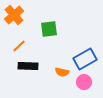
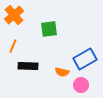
orange line: moved 6 px left; rotated 24 degrees counterclockwise
pink circle: moved 3 px left, 3 px down
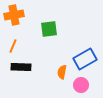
orange cross: rotated 30 degrees clockwise
black rectangle: moved 7 px left, 1 px down
orange semicircle: rotated 88 degrees clockwise
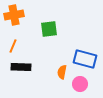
blue rectangle: rotated 45 degrees clockwise
pink circle: moved 1 px left, 1 px up
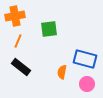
orange cross: moved 1 px right, 1 px down
orange line: moved 5 px right, 5 px up
black rectangle: rotated 36 degrees clockwise
pink circle: moved 7 px right
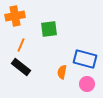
orange line: moved 3 px right, 4 px down
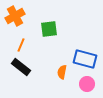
orange cross: rotated 18 degrees counterclockwise
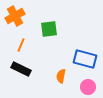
black rectangle: moved 2 px down; rotated 12 degrees counterclockwise
orange semicircle: moved 1 px left, 4 px down
pink circle: moved 1 px right, 3 px down
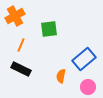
blue rectangle: moved 1 px left; rotated 55 degrees counterclockwise
